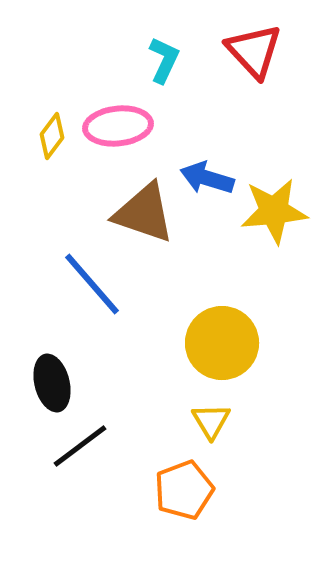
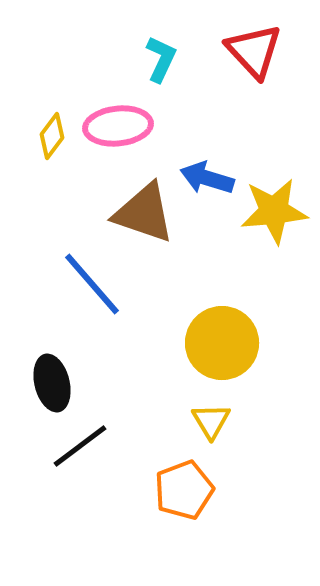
cyan L-shape: moved 3 px left, 1 px up
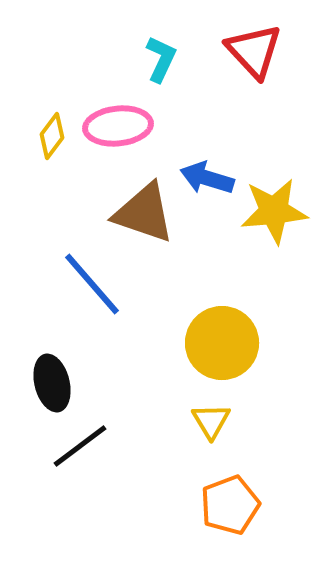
orange pentagon: moved 46 px right, 15 px down
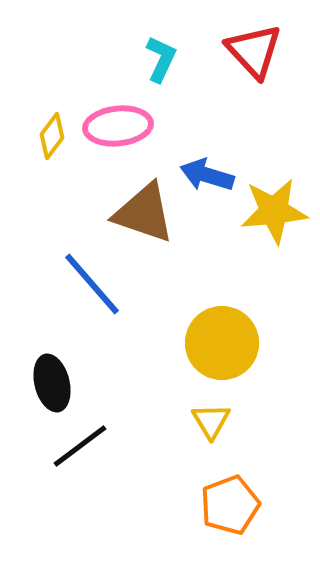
blue arrow: moved 3 px up
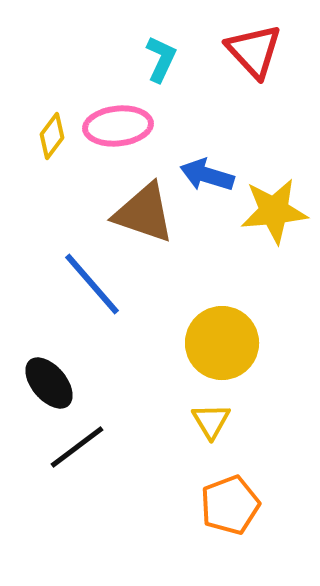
black ellipse: moved 3 px left; rotated 26 degrees counterclockwise
black line: moved 3 px left, 1 px down
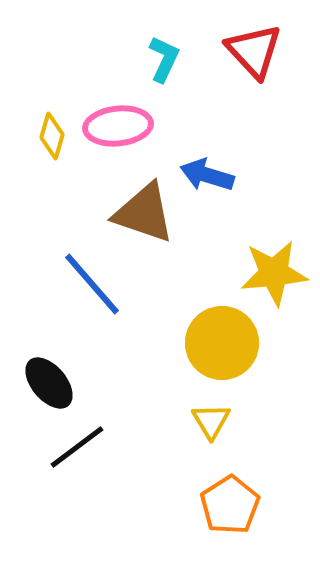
cyan L-shape: moved 3 px right
yellow diamond: rotated 21 degrees counterclockwise
yellow star: moved 62 px down
orange pentagon: rotated 12 degrees counterclockwise
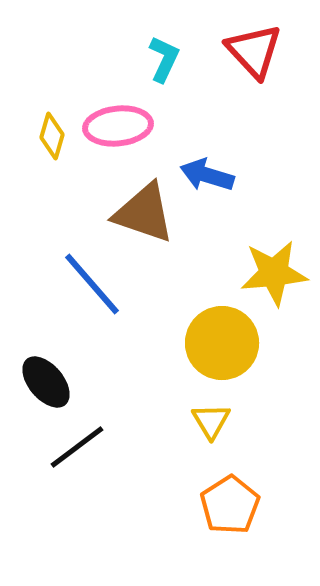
black ellipse: moved 3 px left, 1 px up
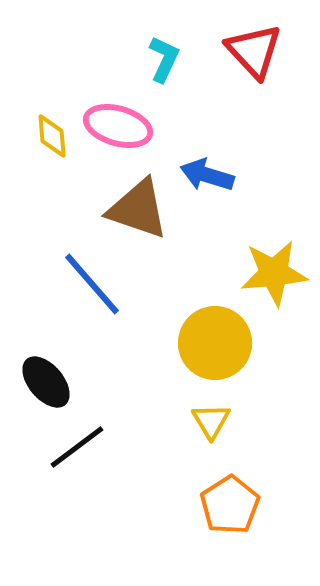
pink ellipse: rotated 22 degrees clockwise
yellow diamond: rotated 21 degrees counterclockwise
brown triangle: moved 6 px left, 4 px up
yellow circle: moved 7 px left
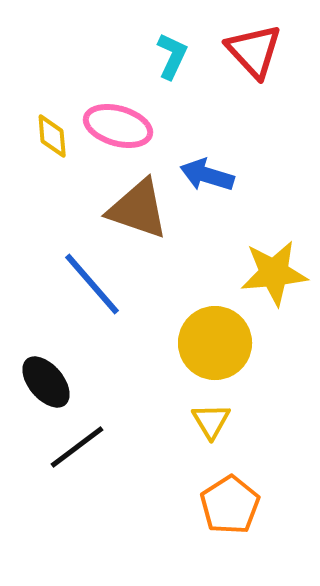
cyan L-shape: moved 8 px right, 3 px up
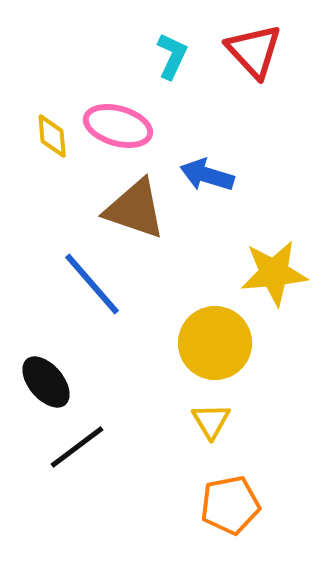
brown triangle: moved 3 px left
orange pentagon: rotated 22 degrees clockwise
